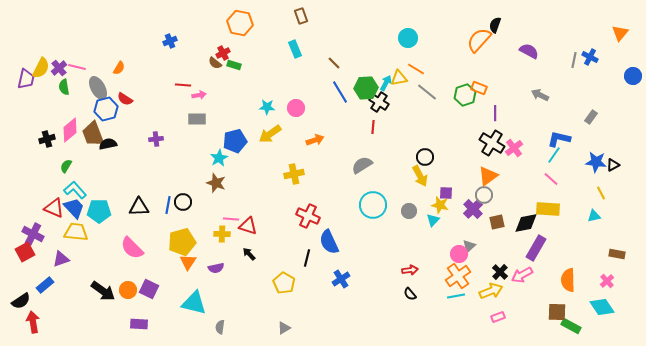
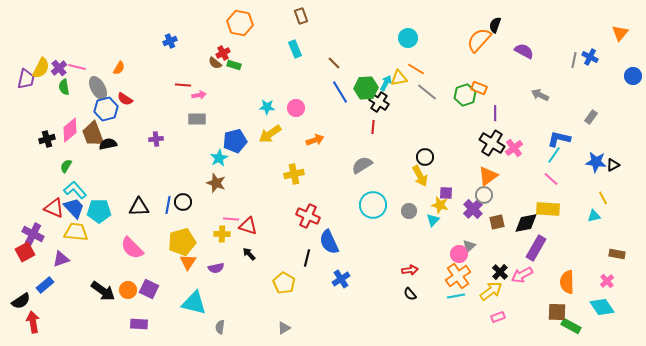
purple semicircle at (529, 51): moved 5 px left
yellow line at (601, 193): moved 2 px right, 5 px down
orange semicircle at (568, 280): moved 1 px left, 2 px down
yellow arrow at (491, 291): rotated 15 degrees counterclockwise
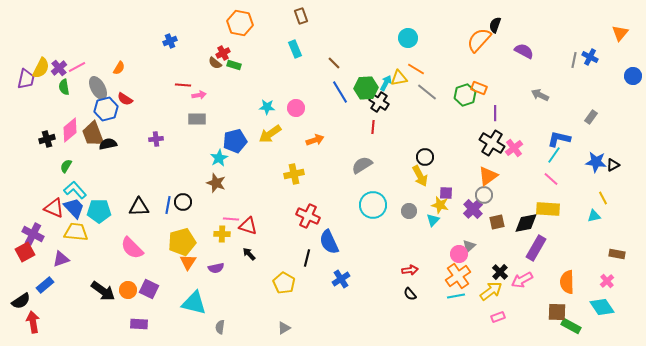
pink line at (77, 67): rotated 42 degrees counterclockwise
pink arrow at (522, 275): moved 5 px down
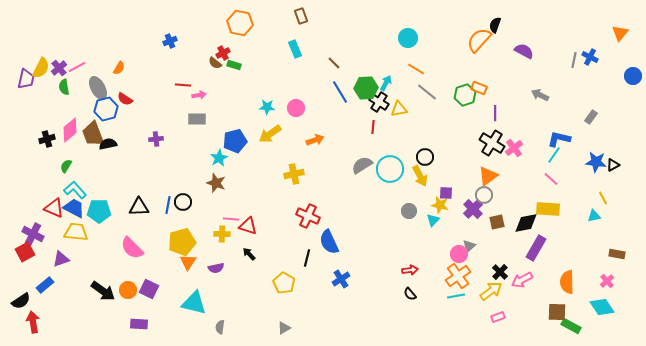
yellow triangle at (399, 78): moved 31 px down
cyan circle at (373, 205): moved 17 px right, 36 px up
blue trapezoid at (74, 208): rotated 20 degrees counterclockwise
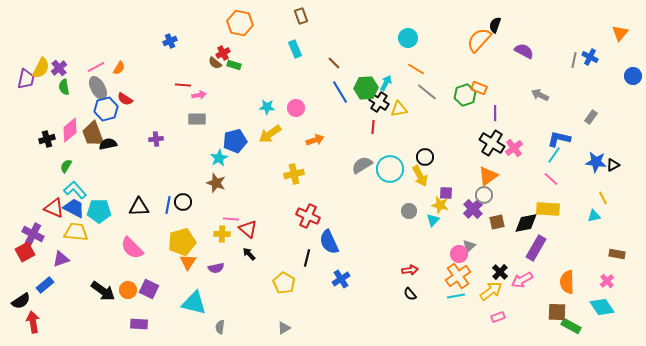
pink line at (77, 67): moved 19 px right
red triangle at (248, 226): moved 3 px down; rotated 24 degrees clockwise
